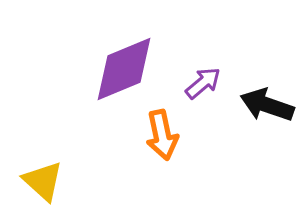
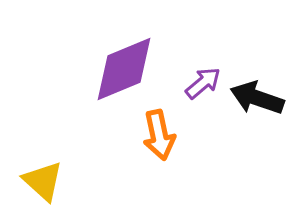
black arrow: moved 10 px left, 7 px up
orange arrow: moved 3 px left
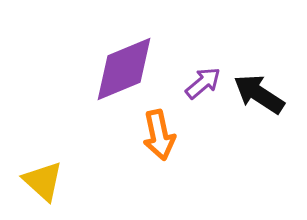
black arrow: moved 2 px right, 4 px up; rotated 14 degrees clockwise
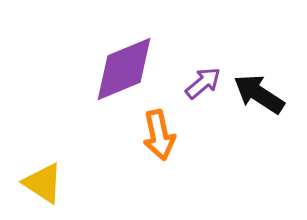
yellow triangle: moved 2 px down; rotated 9 degrees counterclockwise
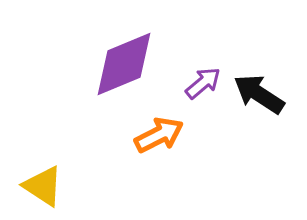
purple diamond: moved 5 px up
orange arrow: rotated 105 degrees counterclockwise
yellow triangle: moved 3 px down
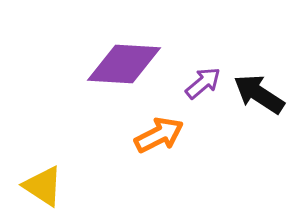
purple diamond: rotated 26 degrees clockwise
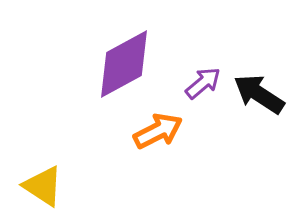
purple diamond: rotated 32 degrees counterclockwise
orange arrow: moved 1 px left, 4 px up
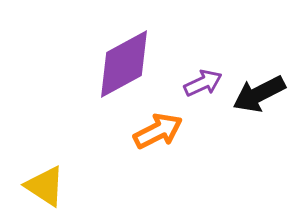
purple arrow: rotated 15 degrees clockwise
black arrow: rotated 60 degrees counterclockwise
yellow triangle: moved 2 px right
